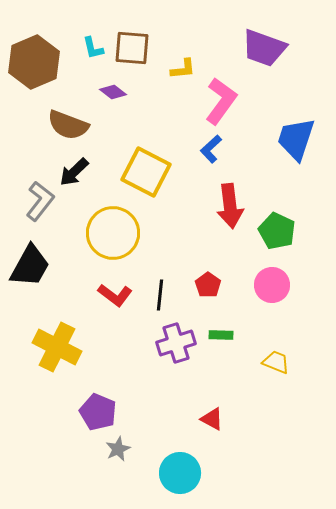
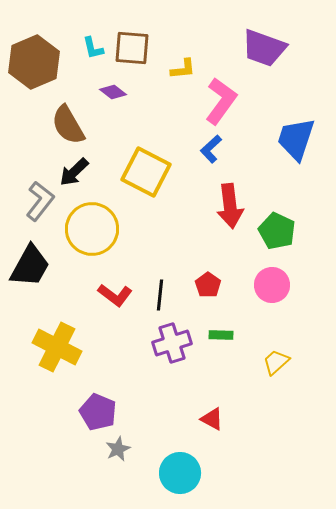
brown semicircle: rotated 39 degrees clockwise
yellow circle: moved 21 px left, 4 px up
purple cross: moved 4 px left
yellow trapezoid: rotated 64 degrees counterclockwise
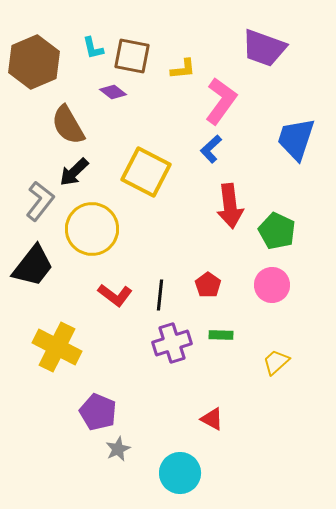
brown square: moved 8 px down; rotated 6 degrees clockwise
black trapezoid: moved 3 px right; rotated 9 degrees clockwise
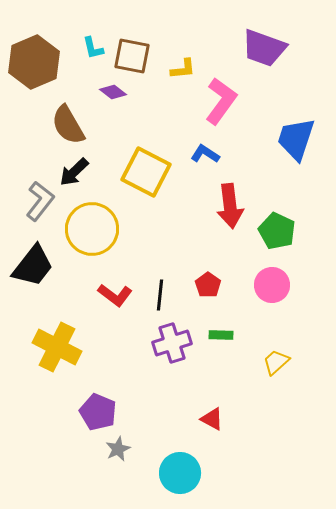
blue L-shape: moved 6 px left, 5 px down; rotated 76 degrees clockwise
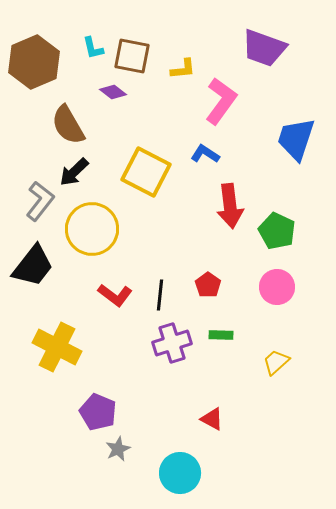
pink circle: moved 5 px right, 2 px down
